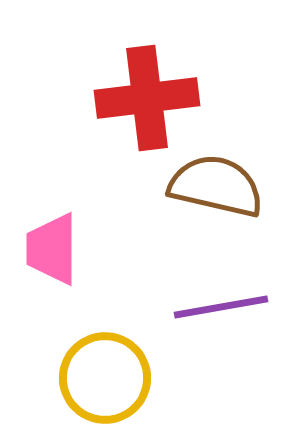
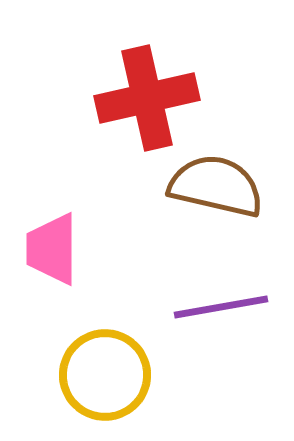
red cross: rotated 6 degrees counterclockwise
yellow circle: moved 3 px up
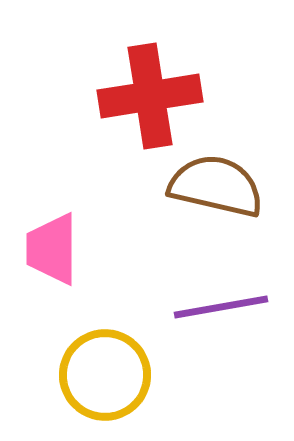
red cross: moved 3 px right, 2 px up; rotated 4 degrees clockwise
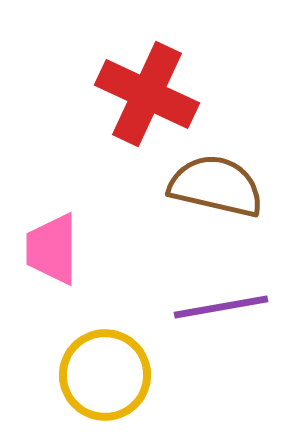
red cross: moved 3 px left, 2 px up; rotated 34 degrees clockwise
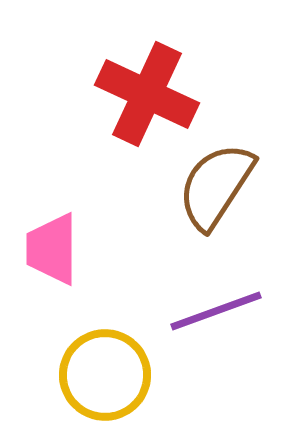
brown semicircle: rotated 70 degrees counterclockwise
purple line: moved 5 px left, 4 px down; rotated 10 degrees counterclockwise
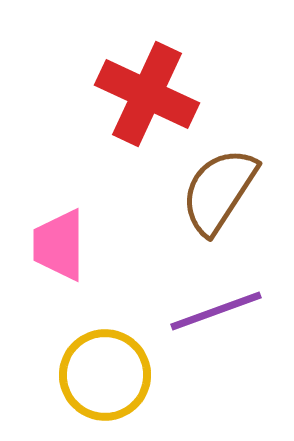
brown semicircle: moved 3 px right, 5 px down
pink trapezoid: moved 7 px right, 4 px up
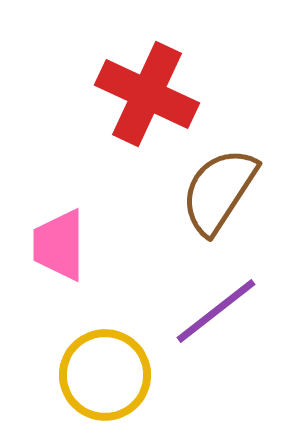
purple line: rotated 18 degrees counterclockwise
